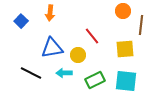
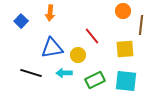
black line: rotated 10 degrees counterclockwise
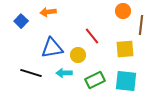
orange arrow: moved 2 px left, 1 px up; rotated 77 degrees clockwise
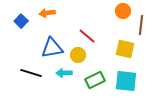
orange arrow: moved 1 px left, 1 px down
red line: moved 5 px left; rotated 12 degrees counterclockwise
yellow square: rotated 18 degrees clockwise
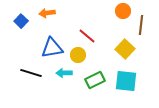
yellow square: rotated 30 degrees clockwise
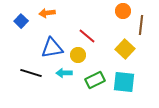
cyan square: moved 2 px left, 1 px down
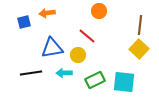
orange circle: moved 24 px left
blue square: moved 3 px right, 1 px down; rotated 32 degrees clockwise
brown line: moved 1 px left
yellow square: moved 14 px right
black line: rotated 25 degrees counterclockwise
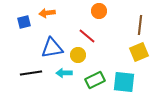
yellow square: moved 3 px down; rotated 24 degrees clockwise
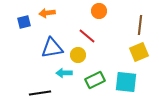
black line: moved 9 px right, 20 px down
cyan square: moved 2 px right
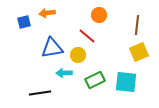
orange circle: moved 4 px down
brown line: moved 3 px left
